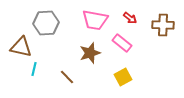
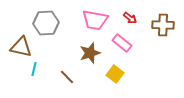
yellow square: moved 8 px left, 3 px up; rotated 24 degrees counterclockwise
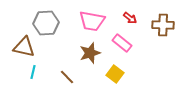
pink trapezoid: moved 3 px left, 1 px down
brown triangle: moved 3 px right
cyan line: moved 1 px left, 3 px down
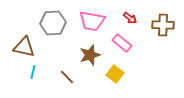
gray hexagon: moved 7 px right
brown star: moved 2 px down
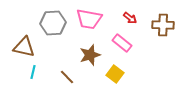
pink trapezoid: moved 3 px left, 2 px up
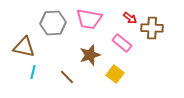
brown cross: moved 11 px left, 3 px down
